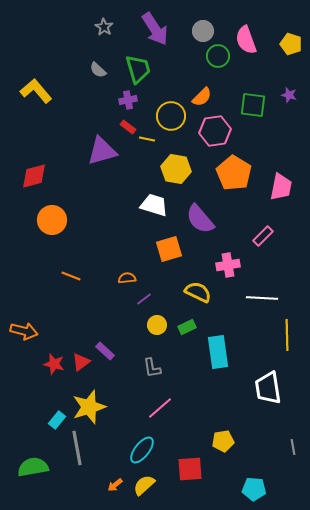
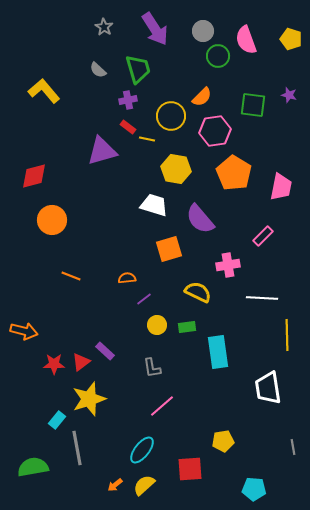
yellow pentagon at (291, 44): moved 5 px up
yellow L-shape at (36, 91): moved 8 px right
green rectangle at (187, 327): rotated 18 degrees clockwise
red star at (54, 364): rotated 15 degrees counterclockwise
yellow star at (89, 407): moved 8 px up
pink line at (160, 408): moved 2 px right, 2 px up
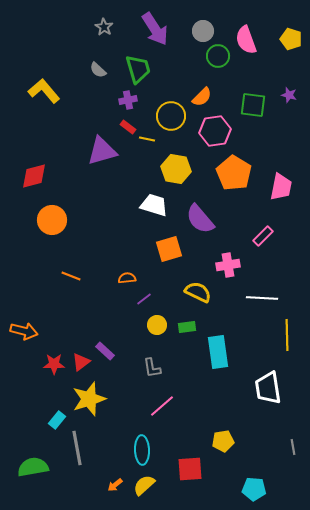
cyan ellipse at (142, 450): rotated 40 degrees counterclockwise
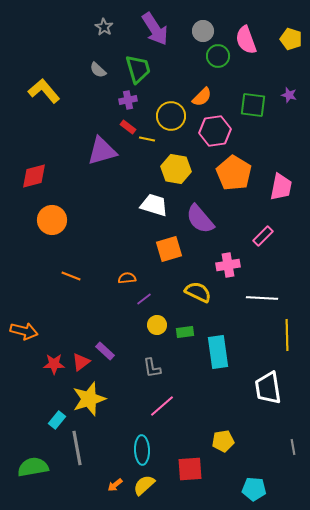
green rectangle at (187, 327): moved 2 px left, 5 px down
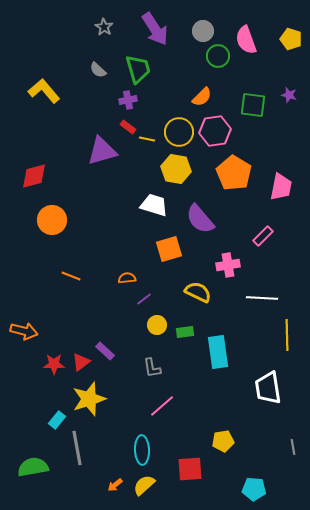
yellow circle at (171, 116): moved 8 px right, 16 px down
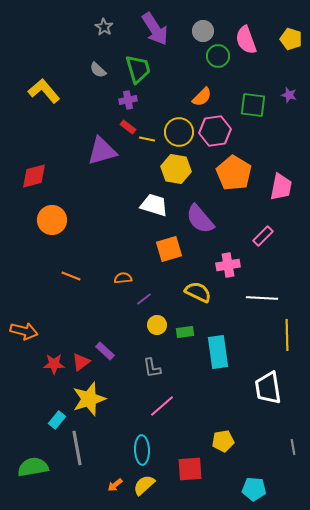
orange semicircle at (127, 278): moved 4 px left
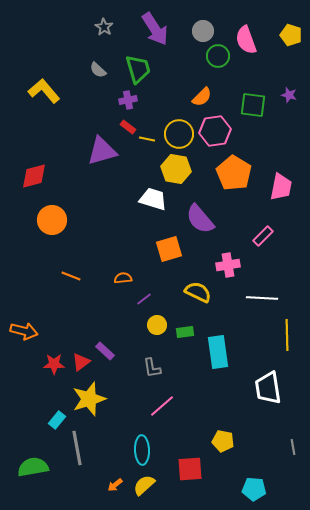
yellow pentagon at (291, 39): moved 4 px up
yellow circle at (179, 132): moved 2 px down
white trapezoid at (154, 205): moved 1 px left, 6 px up
yellow pentagon at (223, 441): rotated 20 degrees clockwise
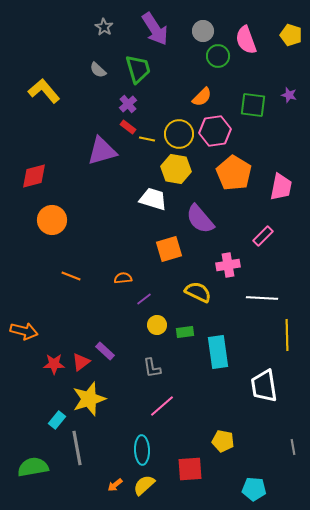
purple cross at (128, 100): moved 4 px down; rotated 30 degrees counterclockwise
white trapezoid at (268, 388): moved 4 px left, 2 px up
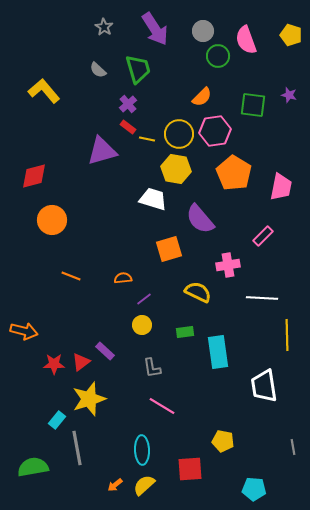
yellow circle at (157, 325): moved 15 px left
pink line at (162, 406): rotated 72 degrees clockwise
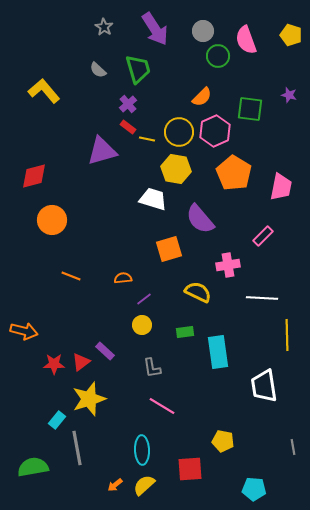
green square at (253, 105): moved 3 px left, 4 px down
pink hexagon at (215, 131): rotated 16 degrees counterclockwise
yellow circle at (179, 134): moved 2 px up
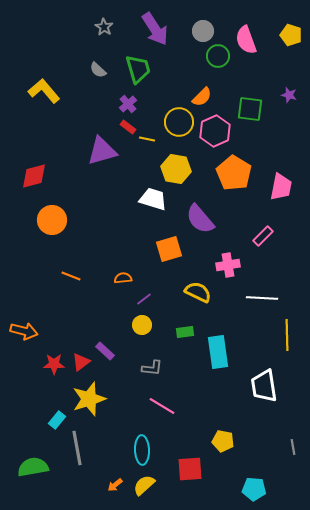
yellow circle at (179, 132): moved 10 px up
gray L-shape at (152, 368): rotated 75 degrees counterclockwise
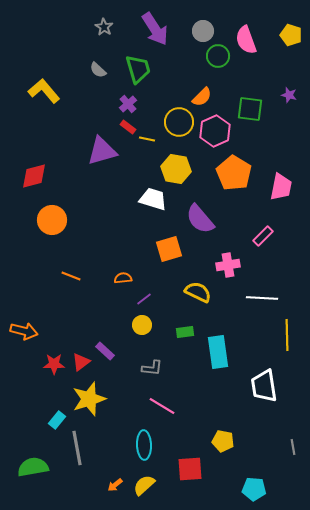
cyan ellipse at (142, 450): moved 2 px right, 5 px up
